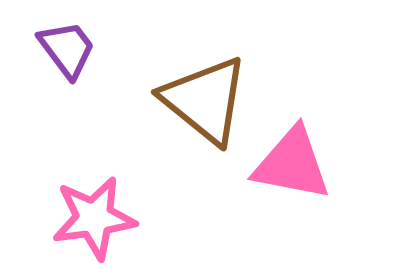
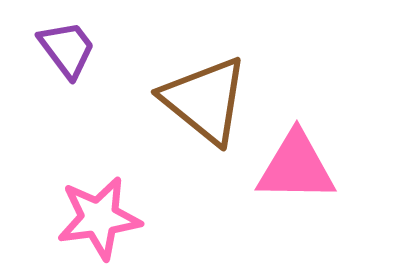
pink triangle: moved 4 px right, 3 px down; rotated 10 degrees counterclockwise
pink star: moved 5 px right
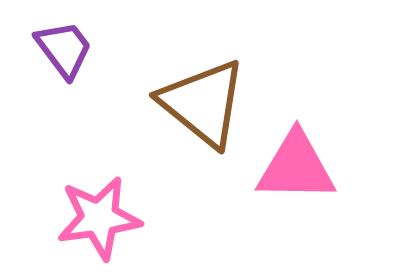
purple trapezoid: moved 3 px left
brown triangle: moved 2 px left, 3 px down
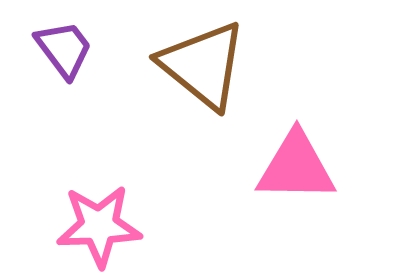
brown triangle: moved 38 px up
pink star: moved 8 px down; rotated 6 degrees clockwise
